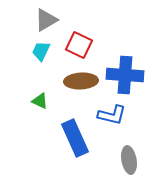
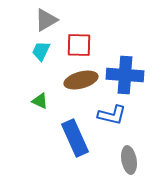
red square: rotated 24 degrees counterclockwise
brown ellipse: moved 1 px up; rotated 12 degrees counterclockwise
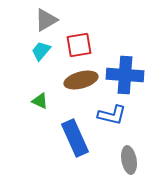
red square: rotated 12 degrees counterclockwise
cyan trapezoid: rotated 15 degrees clockwise
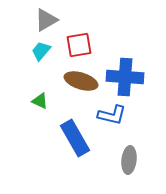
blue cross: moved 2 px down
brown ellipse: moved 1 px down; rotated 32 degrees clockwise
blue rectangle: rotated 6 degrees counterclockwise
gray ellipse: rotated 16 degrees clockwise
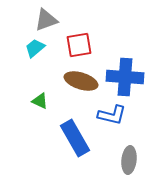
gray triangle: rotated 10 degrees clockwise
cyan trapezoid: moved 6 px left, 3 px up; rotated 10 degrees clockwise
